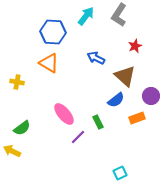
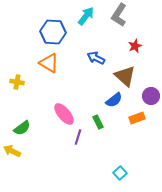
blue semicircle: moved 2 px left
purple line: rotated 28 degrees counterclockwise
cyan square: rotated 16 degrees counterclockwise
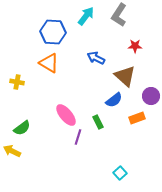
red star: rotated 24 degrees clockwise
pink ellipse: moved 2 px right, 1 px down
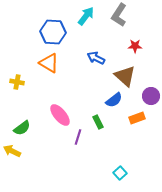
pink ellipse: moved 6 px left
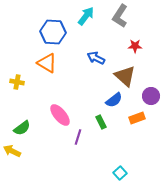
gray L-shape: moved 1 px right, 1 px down
orange triangle: moved 2 px left
green rectangle: moved 3 px right
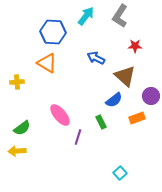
yellow cross: rotated 16 degrees counterclockwise
yellow arrow: moved 5 px right; rotated 30 degrees counterclockwise
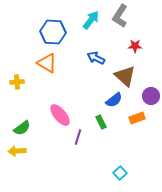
cyan arrow: moved 5 px right, 4 px down
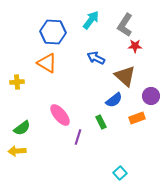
gray L-shape: moved 5 px right, 9 px down
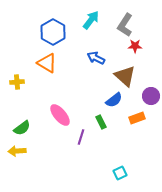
blue hexagon: rotated 25 degrees clockwise
purple line: moved 3 px right
cyan square: rotated 16 degrees clockwise
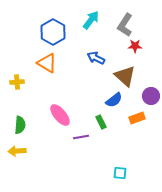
green semicircle: moved 2 px left, 3 px up; rotated 48 degrees counterclockwise
purple line: rotated 63 degrees clockwise
cyan square: rotated 32 degrees clockwise
